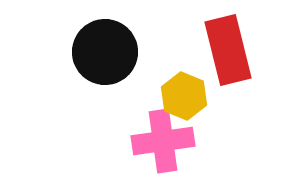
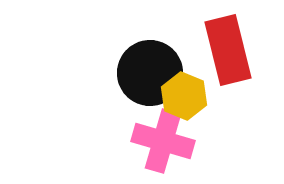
black circle: moved 45 px right, 21 px down
pink cross: rotated 24 degrees clockwise
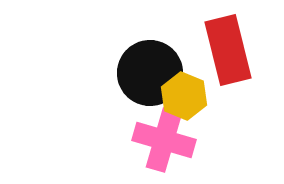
pink cross: moved 1 px right, 1 px up
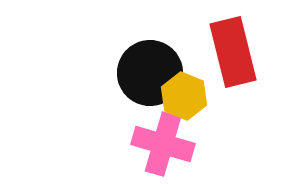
red rectangle: moved 5 px right, 2 px down
pink cross: moved 1 px left, 4 px down
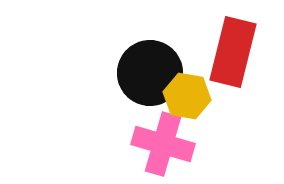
red rectangle: rotated 28 degrees clockwise
yellow hexagon: moved 3 px right; rotated 12 degrees counterclockwise
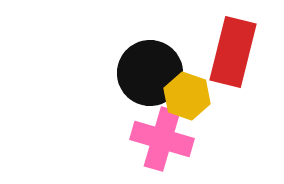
yellow hexagon: rotated 9 degrees clockwise
pink cross: moved 1 px left, 5 px up
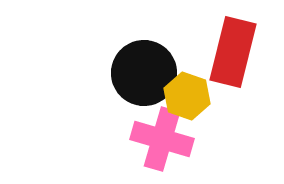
black circle: moved 6 px left
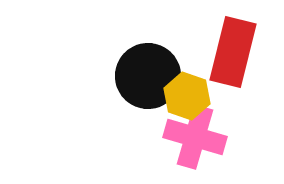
black circle: moved 4 px right, 3 px down
pink cross: moved 33 px right, 2 px up
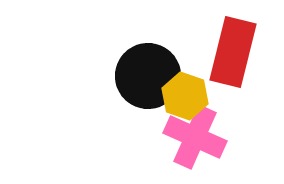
yellow hexagon: moved 2 px left
pink cross: rotated 8 degrees clockwise
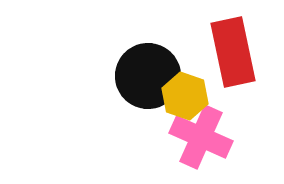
red rectangle: rotated 26 degrees counterclockwise
pink cross: moved 6 px right
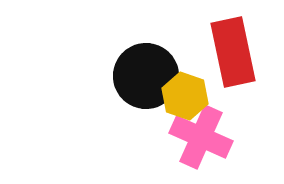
black circle: moved 2 px left
